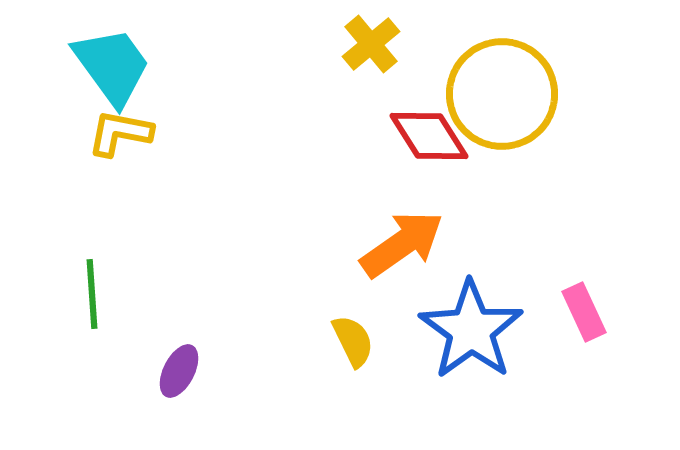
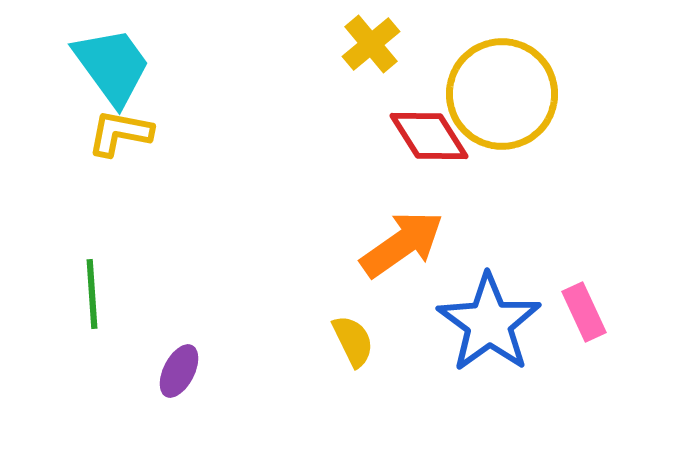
blue star: moved 18 px right, 7 px up
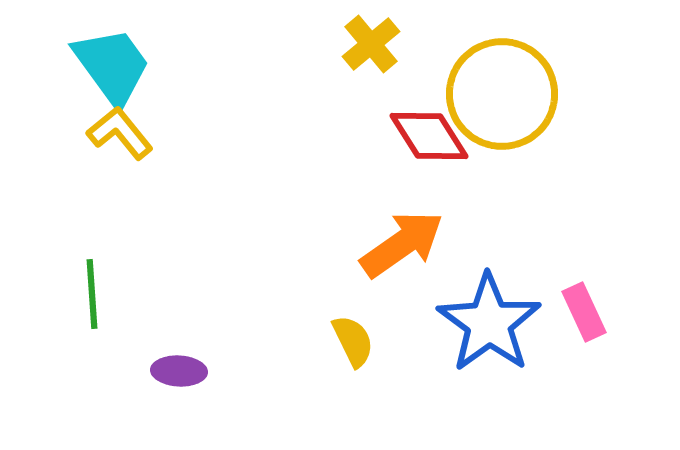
yellow L-shape: rotated 40 degrees clockwise
purple ellipse: rotated 66 degrees clockwise
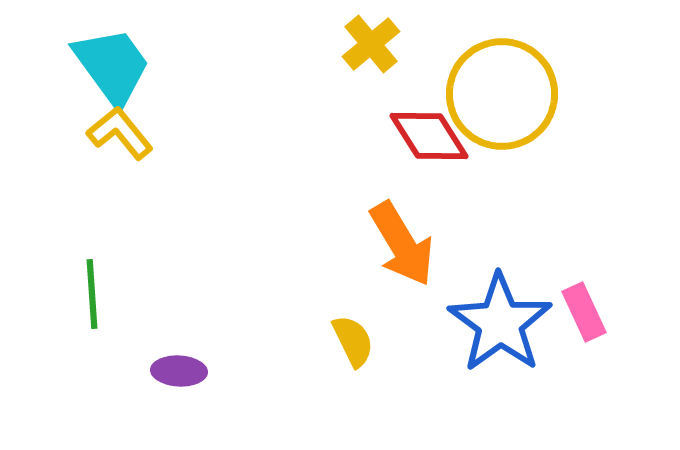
orange arrow: rotated 94 degrees clockwise
blue star: moved 11 px right
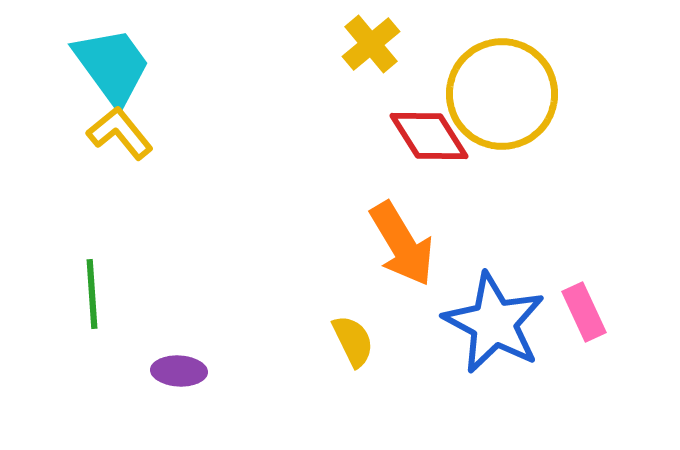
blue star: moved 6 px left; rotated 8 degrees counterclockwise
